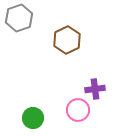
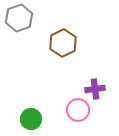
brown hexagon: moved 4 px left, 3 px down
green circle: moved 2 px left, 1 px down
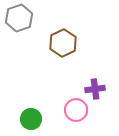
pink circle: moved 2 px left
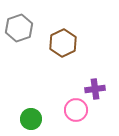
gray hexagon: moved 10 px down
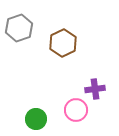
green circle: moved 5 px right
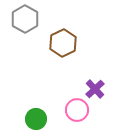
gray hexagon: moved 6 px right, 9 px up; rotated 12 degrees counterclockwise
purple cross: rotated 36 degrees counterclockwise
pink circle: moved 1 px right
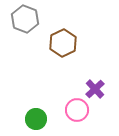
gray hexagon: rotated 8 degrees counterclockwise
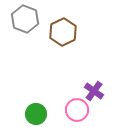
brown hexagon: moved 11 px up
purple cross: moved 1 px left, 2 px down; rotated 12 degrees counterclockwise
green circle: moved 5 px up
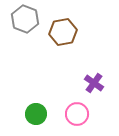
brown hexagon: rotated 16 degrees clockwise
purple cross: moved 8 px up
pink circle: moved 4 px down
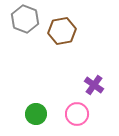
brown hexagon: moved 1 px left, 1 px up
purple cross: moved 2 px down
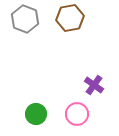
brown hexagon: moved 8 px right, 13 px up
